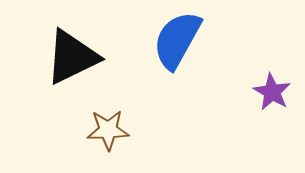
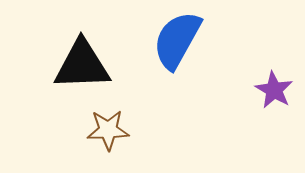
black triangle: moved 10 px right, 8 px down; rotated 24 degrees clockwise
purple star: moved 2 px right, 2 px up
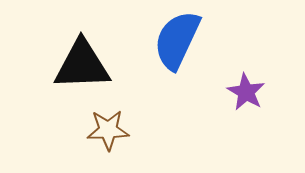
blue semicircle: rotated 4 degrees counterclockwise
purple star: moved 28 px left, 2 px down
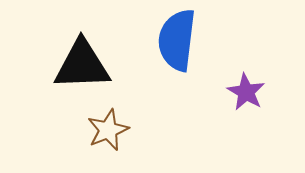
blue semicircle: rotated 18 degrees counterclockwise
brown star: rotated 21 degrees counterclockwise
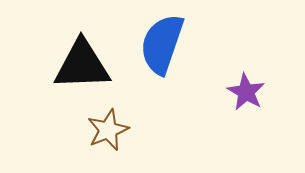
blue semicircle: moved 15 px left, 4 px down; rotated 12 degrees clockwise
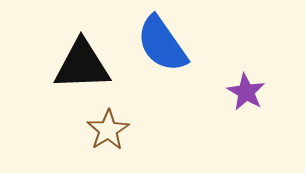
blue semicircle: rotated 54 degrees counterclockwise
brown star: rotated 9 degrees counterclockwise
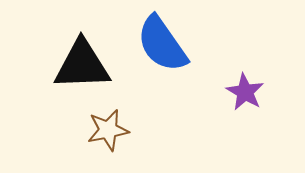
purple star: moved 1 px left
brown star: rotated 21 degrees clockwise
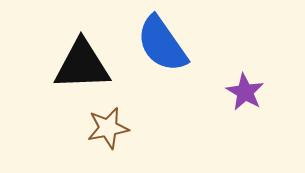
brown star: moved 2 px up
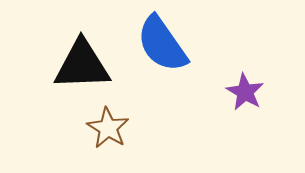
brown star: rotated 30 degrees counterclockwise
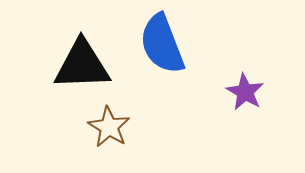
blue semicircle: rotated 14 degrees clockwise
brown star: moved 1 px right, 1 px up
